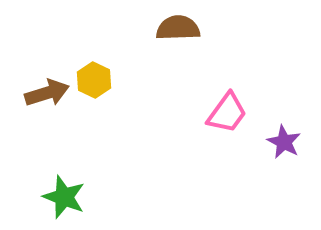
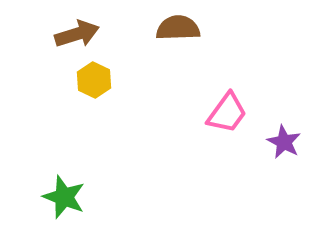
brown arrow: moved 30 px right, 59 px up
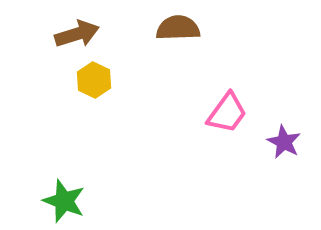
green star: moved 4 px down
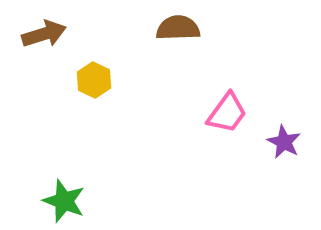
brown arrow: moved 33 px left
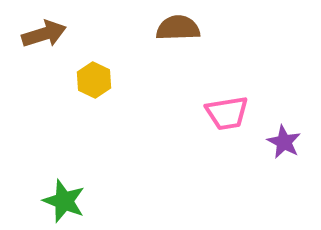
pink trapezoid: rotated 45 degrees clockwise
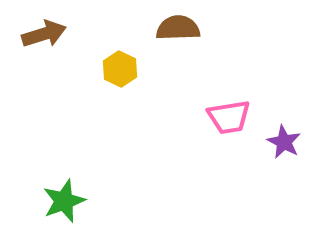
yellow hexagon: moved 26 px right, 11 px up
pink trapezoid: moved 2 px right, 4 px down
green star: rotated 30 degrees clockwise
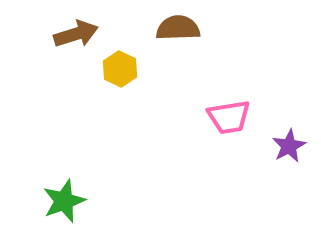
brown arrow: moved 32 px right
purple star: moved 5 px right, 4 px down; rotated 16 degrees clockwise
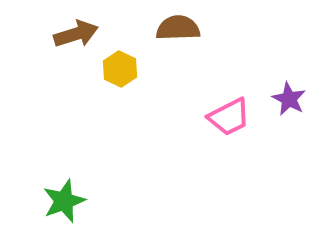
pink trapezoid: rotated 18 degrees counterclockwise
purple star: moved 47 px up; rotated 16 degrees counterclockwise
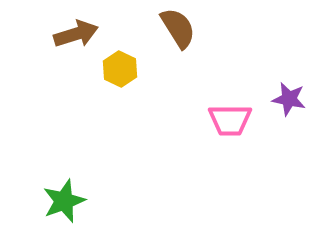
brown semicircle: rotated 60 degrees clockwise
purple star: rotated 16 degrees counterclockwise
pink trapezoid: moved 1 px right, 3 px down; rotated 27 degrees clockwise
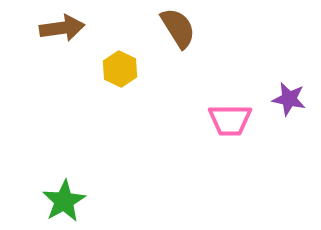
brown arrow: moved 14 px left, 6 px up; rotated 9 degrees clockwise
green star: rotated 9 degrees counterclockwise
